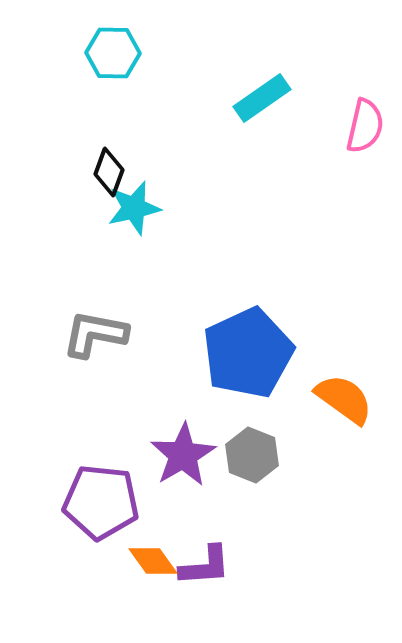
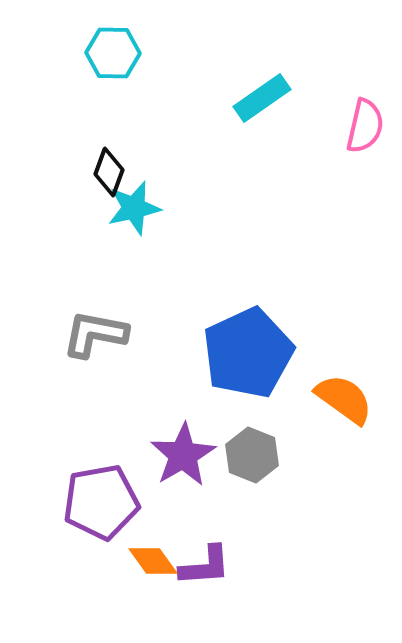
purple pentagon: rotated 16 degrees counterclockwise
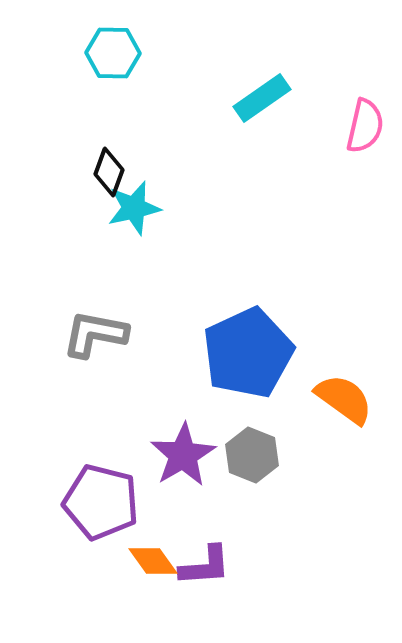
purple pentagon: rotated 24 degrees clockwise
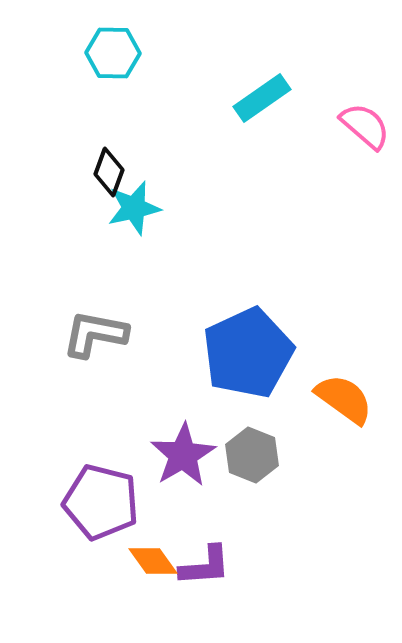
pink semicircle: rotated 62 degrees counterclockwise
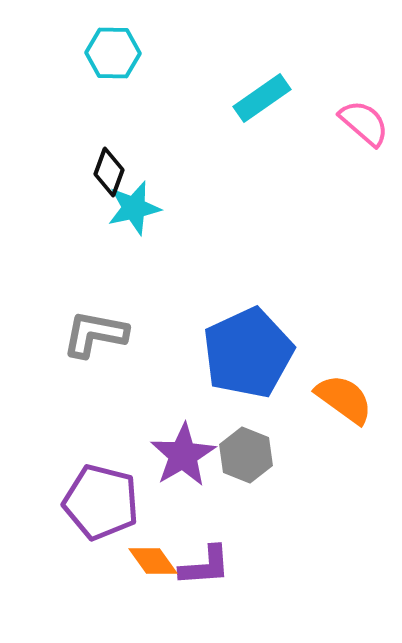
pink semicircle: moved 1 px left, 3 px up
gray hexagon: moved 6 px left
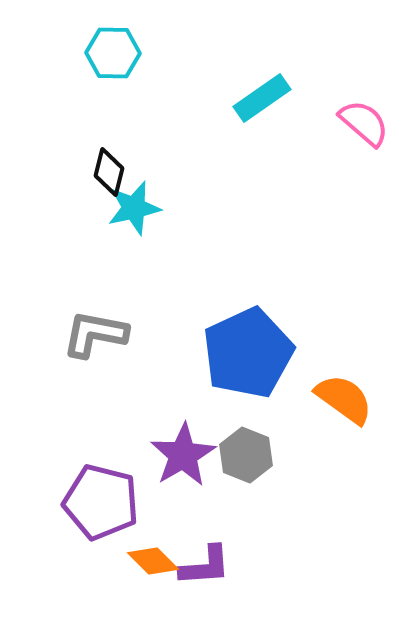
black diamond: rotated 6 degrees counterclockwise
orange diamond: rotated 9 degrees counterclockwise
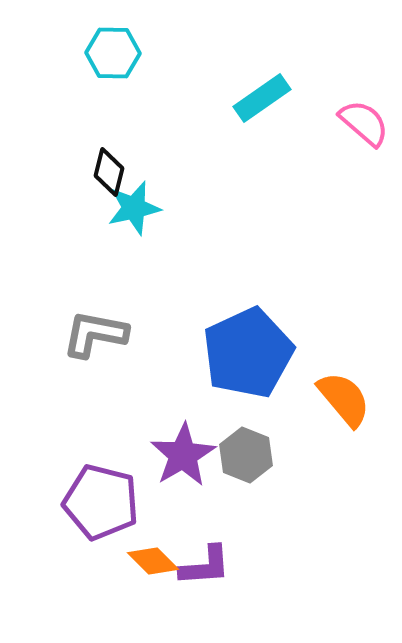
orange semicircle: rotated 14 degrees clockwise
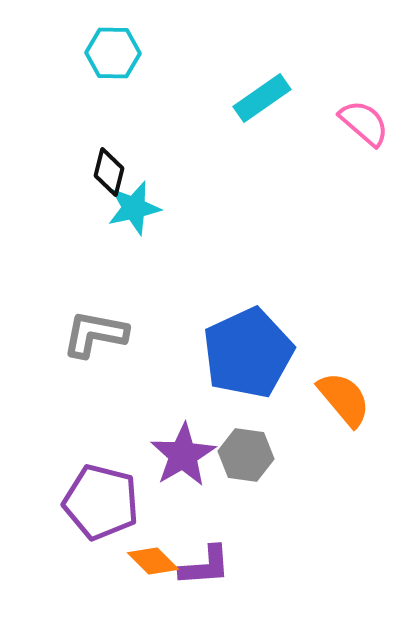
gray hexagon: rotated 14 degrees counterclockwise
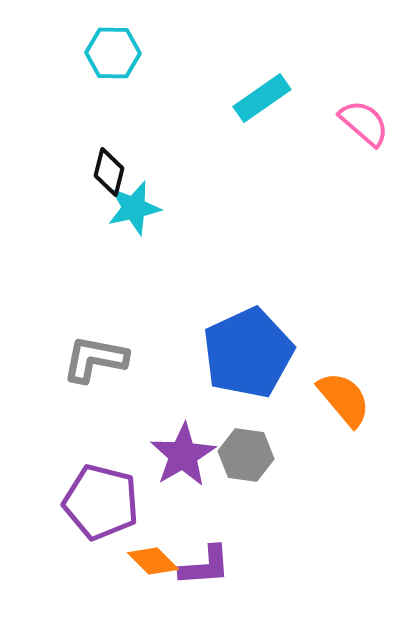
gray L-shape: moved 25 px down
